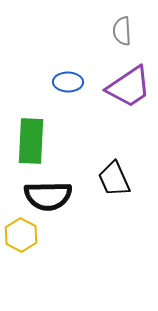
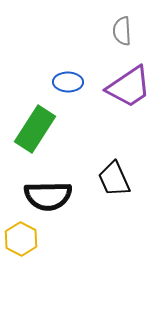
green rectangle: moved 4 px right, 12 px up; rotated 30 degrees clockwise
yellow hexagon: moved 4 px down
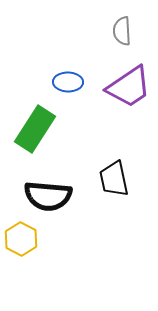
black trapezoid: rotated 12 degrees clockwise
black semicircle: rotated 6 degrees clockwise
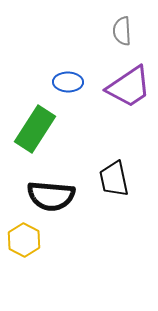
black semicircle: moved 3 px right
yellow hexagon: moved 3 px right, 1 px down
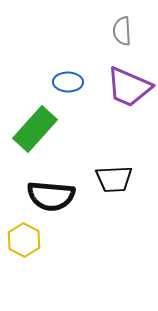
purple trapezoid: rotated 57 degrees clockwise
green rectangle: rotated 9 degrees clockwise
black trapezoid: rotated 81 degrees counterclockwise
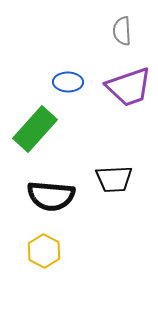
purple trapezoid: rotated 42 degrees counterclockwise
yellow hexagon: moved 20 px right, 11 px down
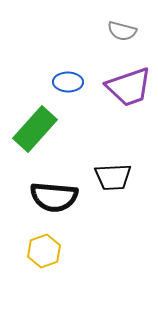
gray semicircle: rotated 72 degrees counterclockwise
black trapezoid: moved 1 px left, 2 px up
black semicircle: moved 3 px right, 1 px down
yellow hexagon: rotated 12 degrees clockwise
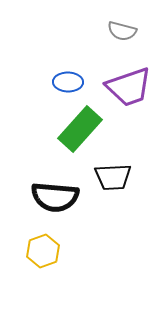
green rectangle: moved 45 px right
black semicircle: moved 1 px right
yellow hexagon: moved 1 px left
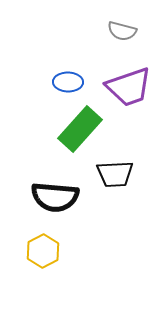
black trapezoid: moved 2 px right, 3 px up
yellow hexagon: rotated 8 degrees counterclockwise
